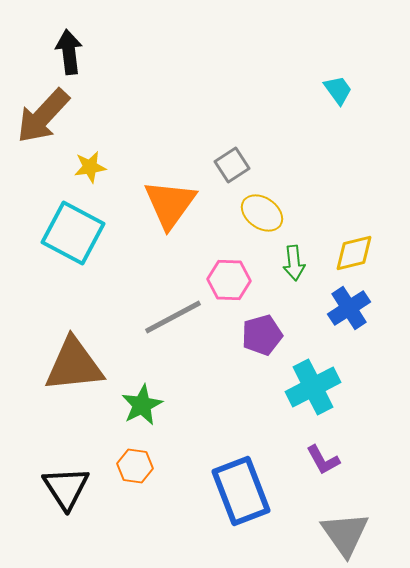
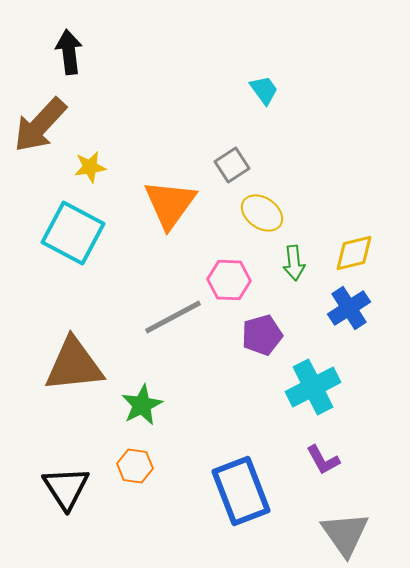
cyan trapezoid: moved 74 px left
brown arrow: moved 3 px left, 9 px down
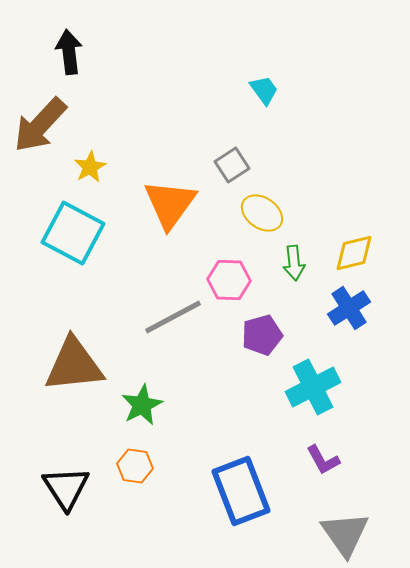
yellow star: rotated 20 degrees counterclockwise
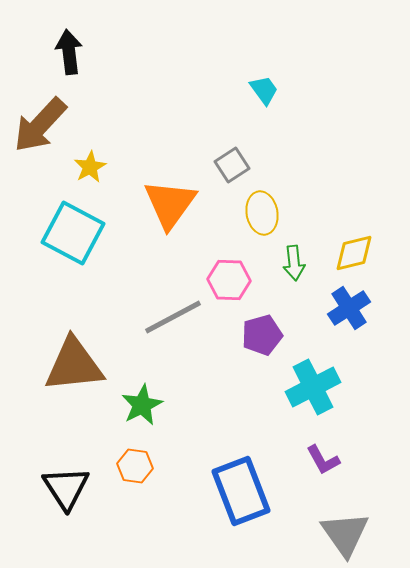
yellow ellipse: rotated 45 degrees clockwise
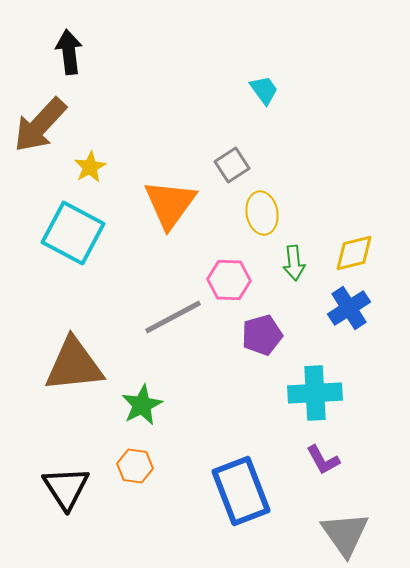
cyan cross: moved 2 px right, 6 px down; rotated 24 degrees clockwise
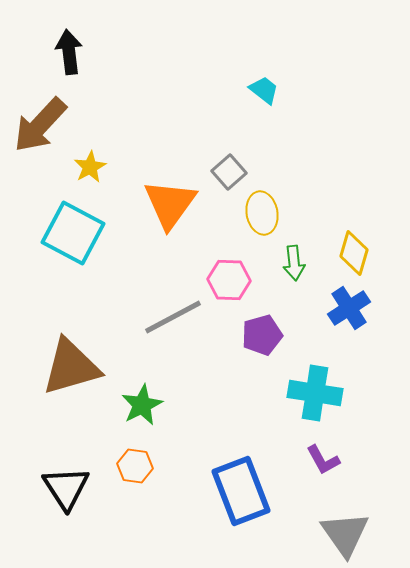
cyan trapezoid: rotated 16 degrees counterclockwise
gray square: moved 3 px left, 7 px down; rotated 8 degrees counterclockwise
yellow diamond: rotated 60 degrees counterclockwise
brown triangle: moved 3 px left, 2 px down; rotated 10 degrees counterclockwise
cyan cross: rotated 12 degrees clockwise
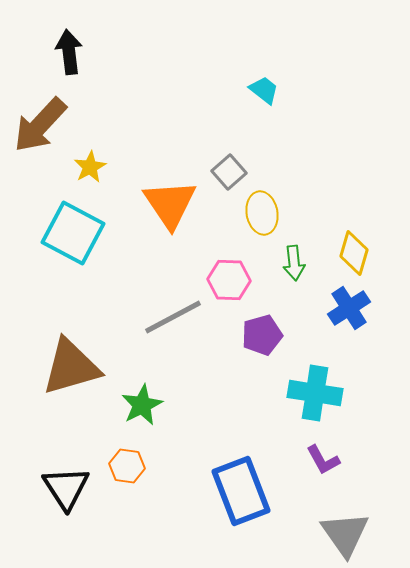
orange triangle: rotated 10 degrees counterclockwise
orange hexagon: moved 8 px left
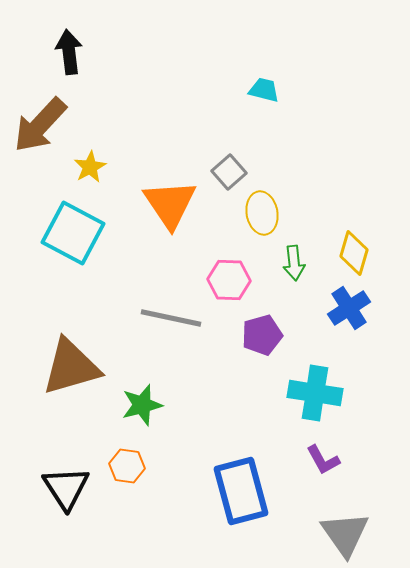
cyan trapezoid: rotated 24 degrees counterclockwise
gray line: moved 2 px left, 1 px down; rotated 40 degrees clockwise
green star: rotated 12 degrees clockwise
blue rectangle: rotated 6 degrees clockwise
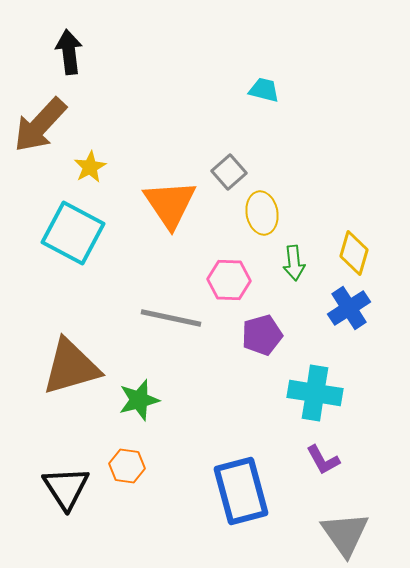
green star: moved 3 px left, 5 px up
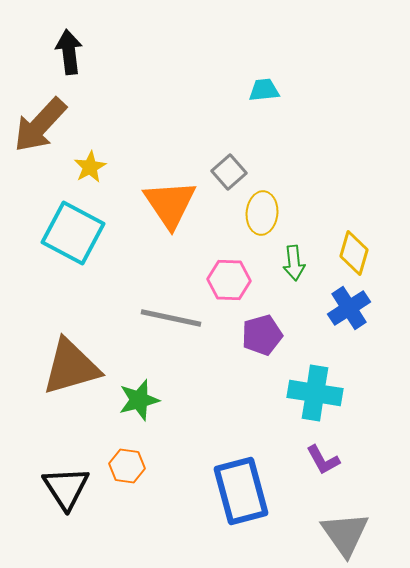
cyan trapezoid: rotated 20 degrees counterclockwise
yellow ellipse: rotated 15 degrees clockwise
